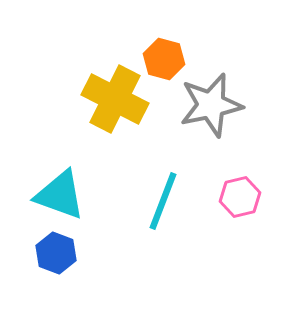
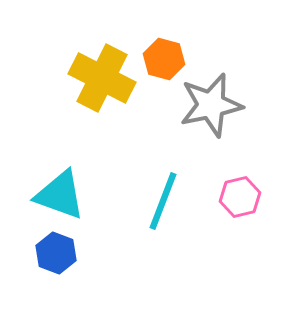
yellow cross: moved 13 px left, 21 px up
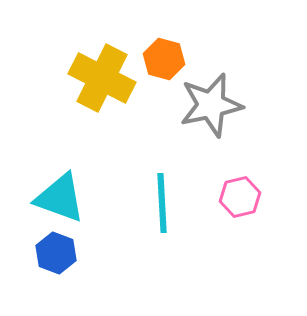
cyan triangle: moved 3 px down
cyan line: moved 1 px left, 2 px down; rotated 24 degrees counterclockwise
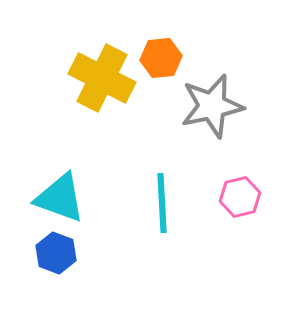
orange hexagon: moved 3 px left, 1 px up; rotated 21 degrees counterclockwise
gray star: moved 1 px right, 1 px down
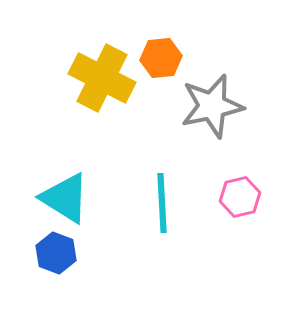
cyan triangle: moved 5 px right; rotated 12 degrees clockwise
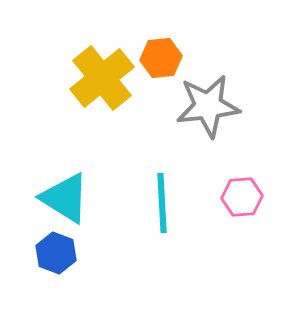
yellow cross: rotated 24 degrees clockwise
gray star: moved 4 px left; rotated 6 degrees clockwise
pink hexagon: moved 2 px right; rotated 9 degrees clockwise
